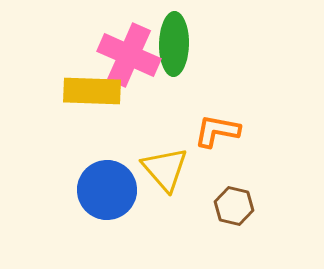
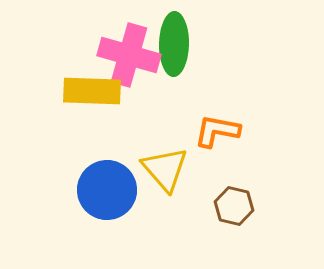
pink cross: rotated 8 degrees counterclockwise
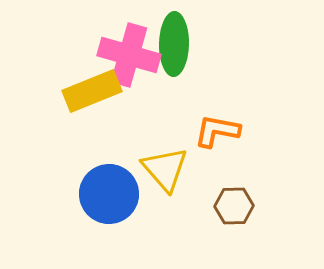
yellow rectangle: rotated 24 degrees counterclockwise
blue circle: moved 2 px right, 4 px down
brown hexagon: rotated 15 degrees counterclockwise
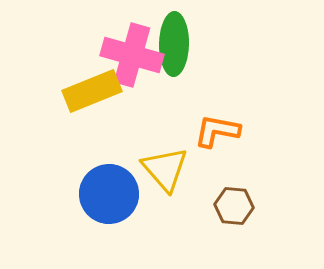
pink cross: moved 3 px right
brown hexagon: rotated 6 degrees clockwise
